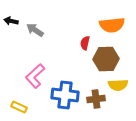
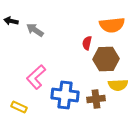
red semicircle: moved 2 px right
pink L-shape: moved 1 px right, 1 px down
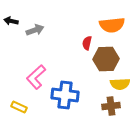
gray arrow: rotated 126 degrees clockwise
yellow semicircle: moved 2 px right, 1 px up
brown cross: moved 15 px right, 7 px down
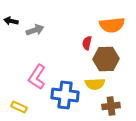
pink L-shape: moved 1 px right; rotated 15 degrees counterclockwise
yellow semicircle: moved 25 px left
